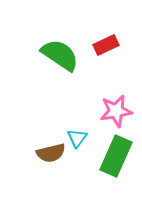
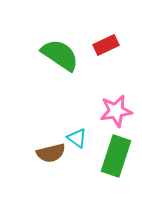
cyan triangle: rotated 30 degrees counterclockwise
green rectangle: rotated 6 degrees counterclockwise
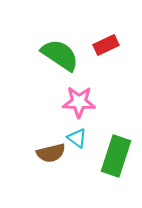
pink star: moved 37 px left, 9 px up; rotated 12 degrees clockwise
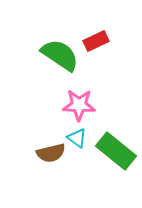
red rectangle: moved 10 px left, 4 px up
pink star: moved 3 px down
green rectangle: moved 5 px up; rotated 69 degrees counterclockwise
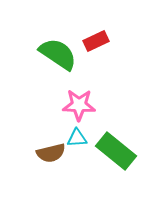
green semicircle: moved 2 px left, 1 px up
cyan triangle: rotated 40 degrees counterclockwise
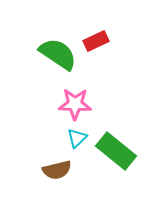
pink star: moved 4 px left, 1 px up
cyan triangle: rotated 40 degrees counterclockwise
brown semicircle: moved 6 px right, 17 px down
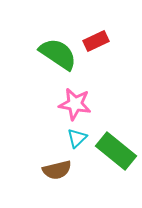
pink star: rotated 8 degrees clockwise
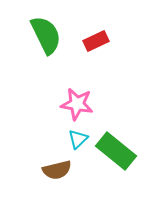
green semicircle: moved 12 px left, 19 px up; rotated 30 degrees clockwise
pink star: moved 2 px right
cyan triangle: moved 1 px right, 1 px down
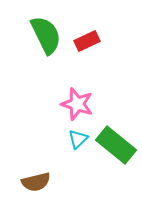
red rectangle: moved 9 px left
pink star: rotated 8 degrees clockwise
green rectangle: moved 6 px up
brown semicircle: moved 21 px left, 12 px down
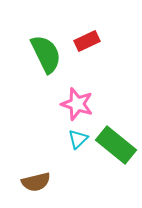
green semicircle: moved 19 px down
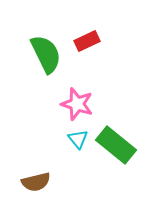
cyan triangle: rotated 25 degrees counterclockwise
